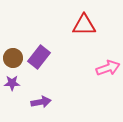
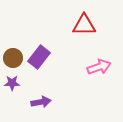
pink arrow: moved 9 px left, 1 px up
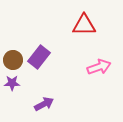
brown circle: moved 2 px down
purple arrow: moved 3 px right, 2 px down; rotated 18 degrees counterclockwise
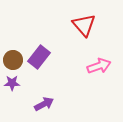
red triangle: rotated 50 degrees clockwise
pink arrow: moved 1 px up
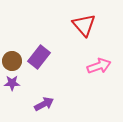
brown circle: moved 1 px left, 1 px down
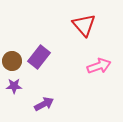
purple star: moved 2 px right, 3 px down
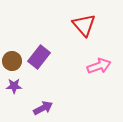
purple arrow: moved 1 px left, 4 px down
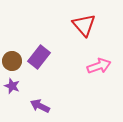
purple star: moved 2 px left; rotated 21 degrees clockwise
purple arrow: moved 3 px left, 2 px up; rotated 126 degrees counterclockwise
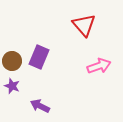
purple rectangle: rotated 15 degrees counterclockwise
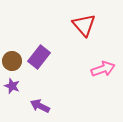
purple rectangle: rotated 15 degrees clockwise
pink arrow: moved 4 px right, 3 px down
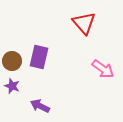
red triangle: moved 2 px up
purple rectangle: rotated 25 degrees counterclockwise
pink arrow: rotated 55 degrees clockwise
